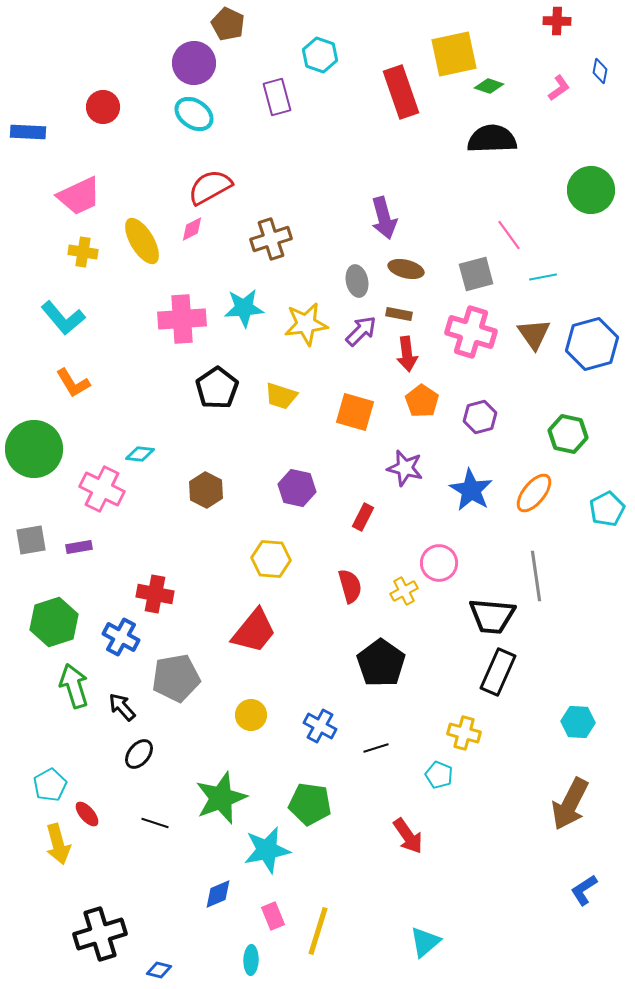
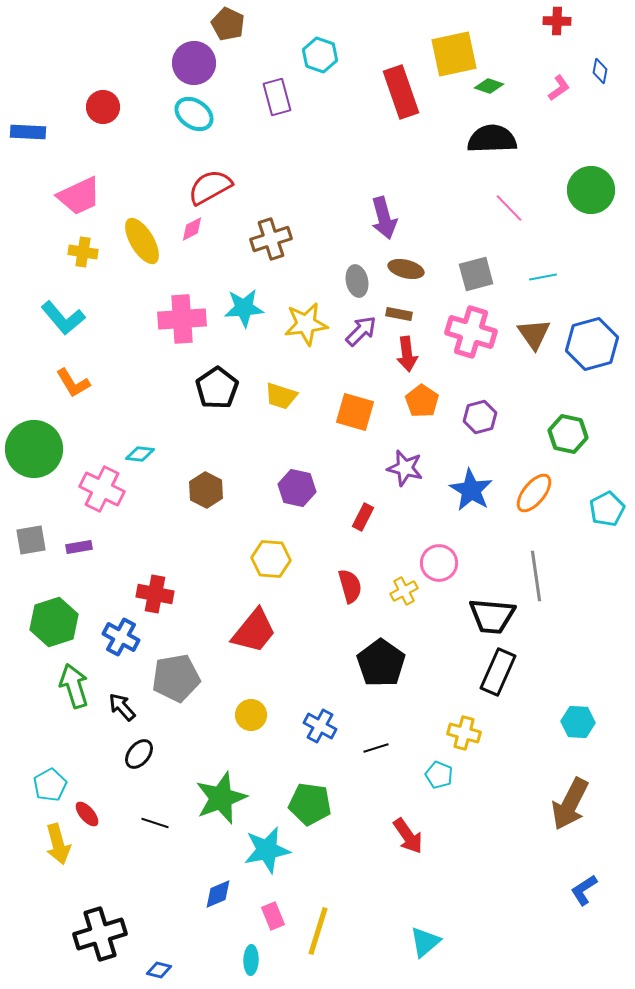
pink line at (509, 235): moved 27 px up; rotated 8 degrees counterclockwise
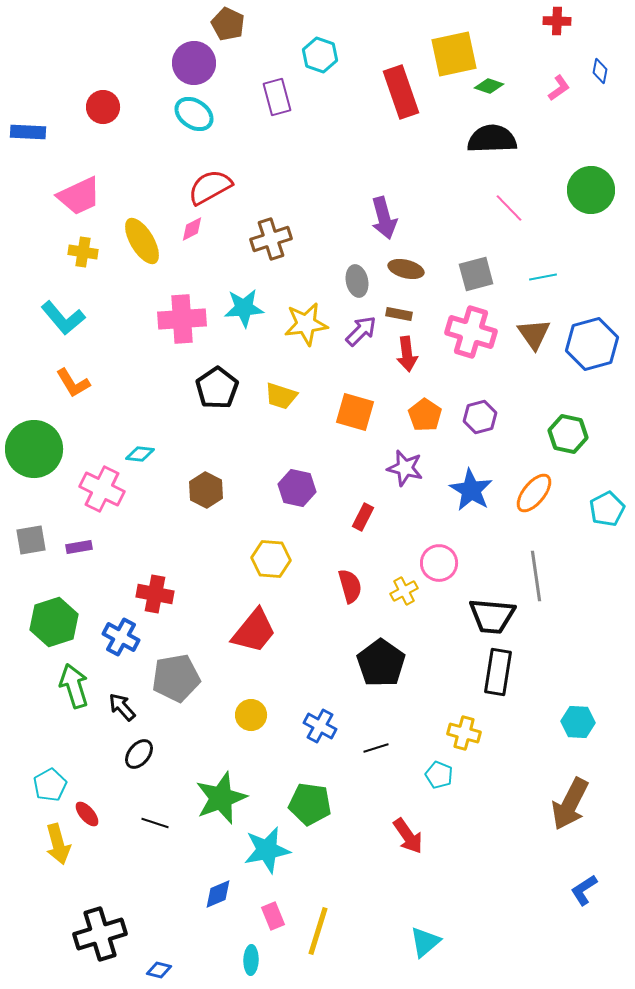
orange pentagon at (422, 401): moved 3 px right, 14 px down
black rectangle at (498, 672): rotated 15 degrees counterclockwise
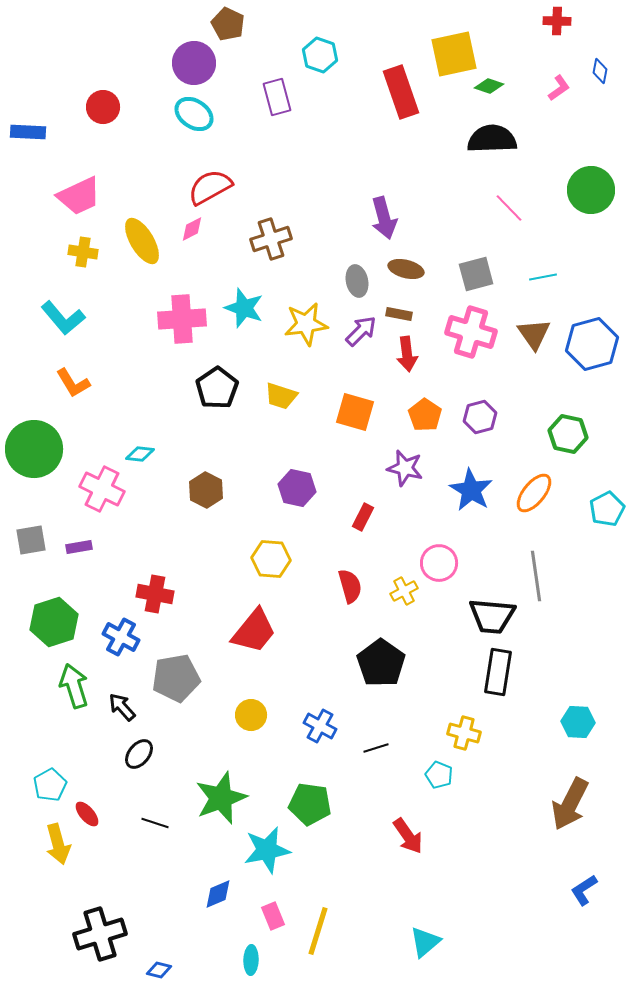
cyan star at (244, 308): rotated 24 degrees clockwise
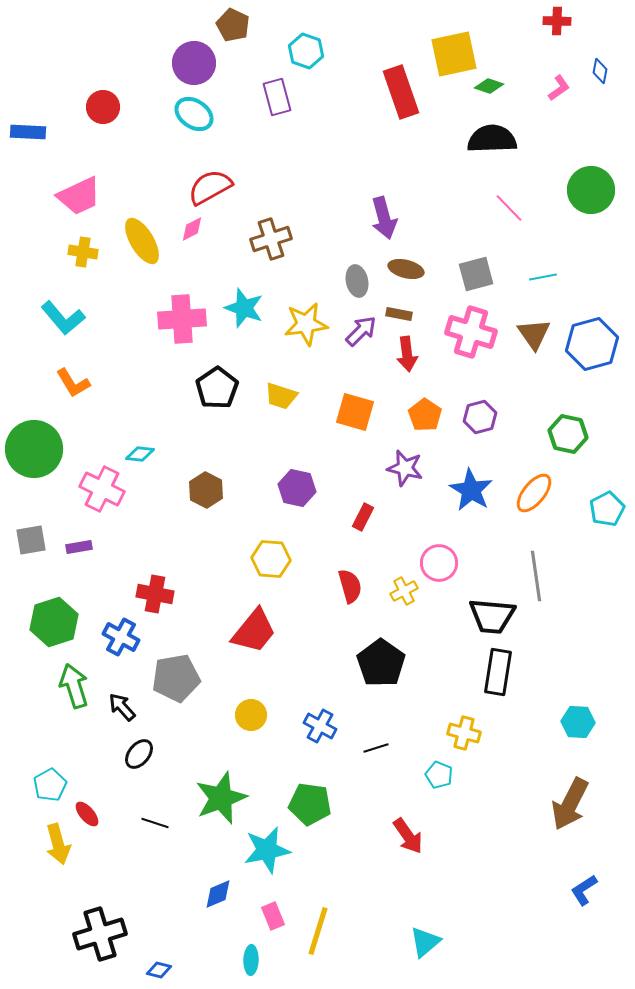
brown pentagon at (228, 24): moved 5 px right, 1 px down
cyan hexagon at (320, 55): moved 14 px left, 4 px up
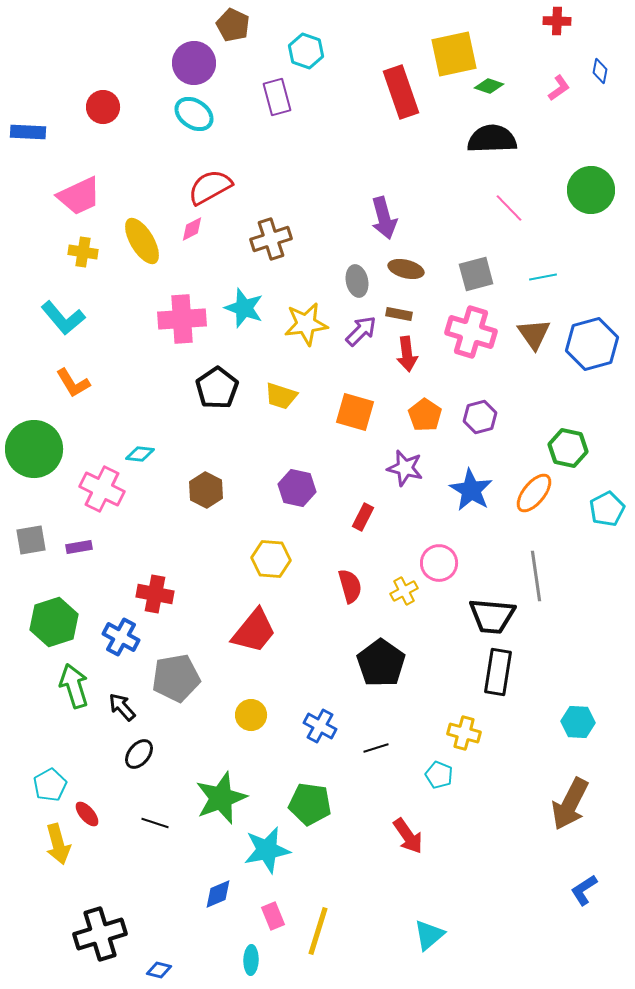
green hexagon at (568, 434): moved 14 px down
cyan triangle at (425, 942): moved 4 px right, 7 px up
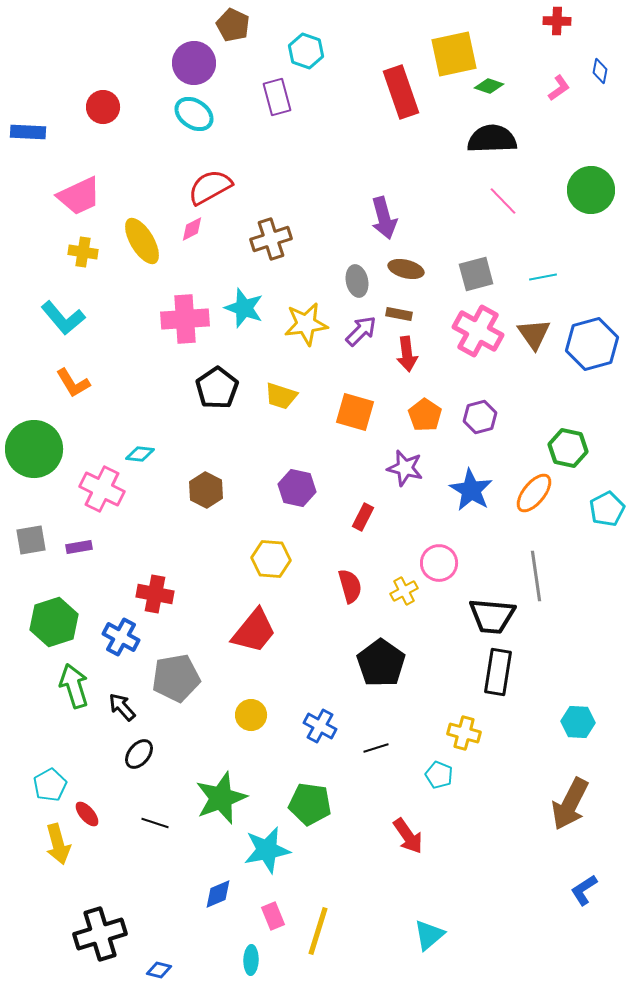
pink line at (509, 208): moved 6 px left, 7 px up
pink cross at (182, 319): moved 3 px right
pink cross at (471, 332): moved 7 px right, 1 px up; rotated 12 degrees clockwise
